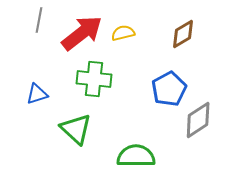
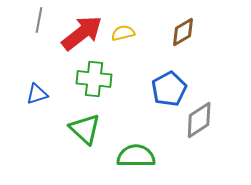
brown diamond: moved 2 px up
gray diamond: moved 1 px right
green triangle: moved 9 px right
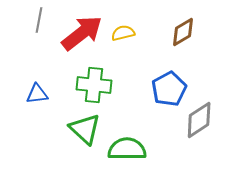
green cross: moved 6 px down
blue triangle: rotated 10 degrees clockwise
green semicircle: moved 9 px left, 7 px up
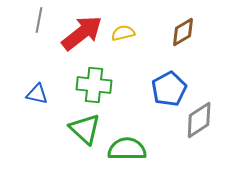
blue triangle: rotated 20 degrees clockwise
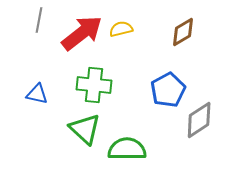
yellow semicircle: moved 2 px left, 4 px up
blue pentagon: moved 1 px left, 1 px down
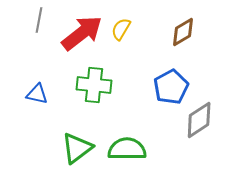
yellow semicircle: rotated 45 degrees counterclockwise
blue pentagon: moved 3 px right, 3 px up
green triangle: moved 8 px left, 19 px down; rotated 40 degrees clockwise
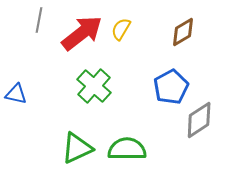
green cross: moved 1 px down; rotated 36 degrees clockwise
blue triangle: moved 21 px left
green triangle: rotated 12 degrees clockwise
